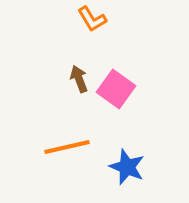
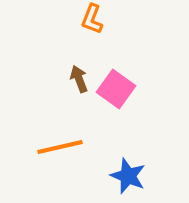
orange L-shape: rotated 52 degrees clockwise
orange line: moved 7 px left
blue star: moved 1 px right, 9 px down
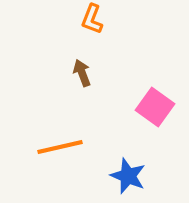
brown arrow: moved 3 px right, 6 px up
pink square: moved 39 px right, 18 px down
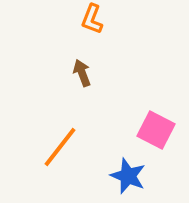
pink square: moved 1 px right, 23 px down; rotated 9 degrees counterclockwise
orange line: rotated 39 degrees counterclockwise
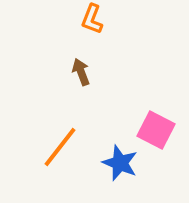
brown arrow: moved 1 px left, 1 px up
blue star: moved 8 px left, 13 px up
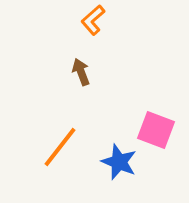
orange L-shape: moved 1 px right, 1 px down; rotated 28 degrees clockwise
pink square: rotated 6 degrees counterclockwise
blue star: moved 1 px left, 1 px up
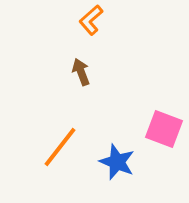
orange L-shape: moved 2 px left
pink square: moved 8 px right, 1 px up
blue star: moved 2 px left
